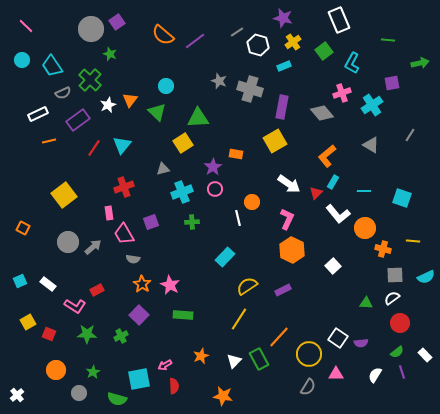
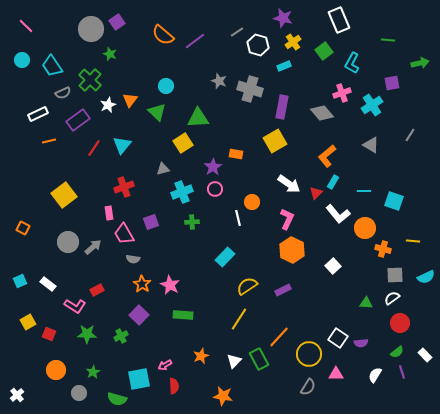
cyan square at (402, 198): moved 8 px left, 3 px down
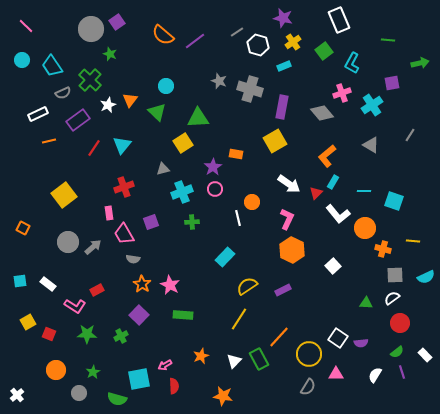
cyan square at (20, 281): rotated 16 degrees clockwise
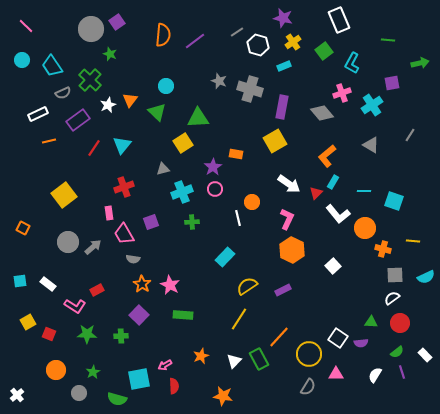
orange semicircle at (163, 35): rotated 125 degrees counterclockwise
green triangle at (366, 303): moved 5 px right, 19 px down
green cross at (121, 336): rotated 24 degrees clockwise
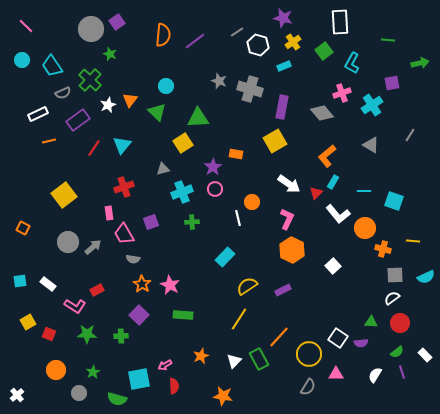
white rectangle at (339, 20): moved 1 px right, 2 px down; rotated 20 degrees clockwise
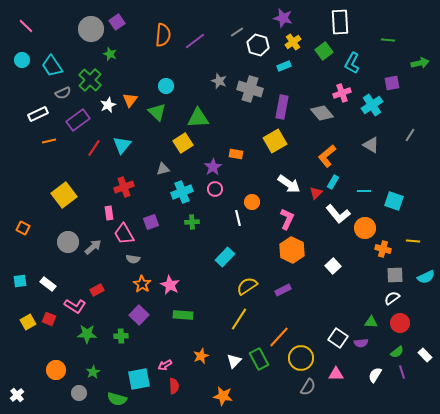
red square at (49, 334): moved 15 px up
yellow circle at (309, 354): moved 8 px left, 4 px down
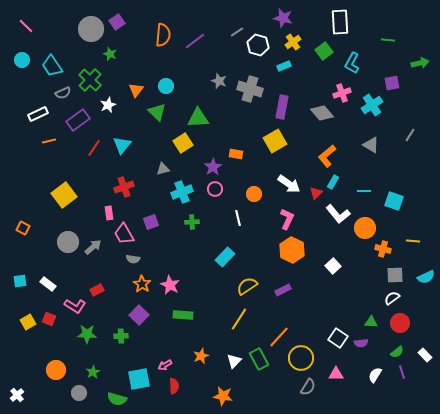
orange triangle at (130, 100): moved 6 px right, 10 px up
orange circle at (252, 202): moved 2 px right, 8 px up
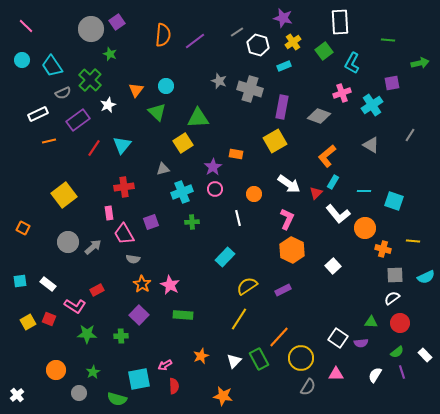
gray diamond at (322, 113): moved 3 px left, 3 px down; rotated 30 degrees counterclockwise
red cross at (124, 187): rotated 12 degrees clockwise
